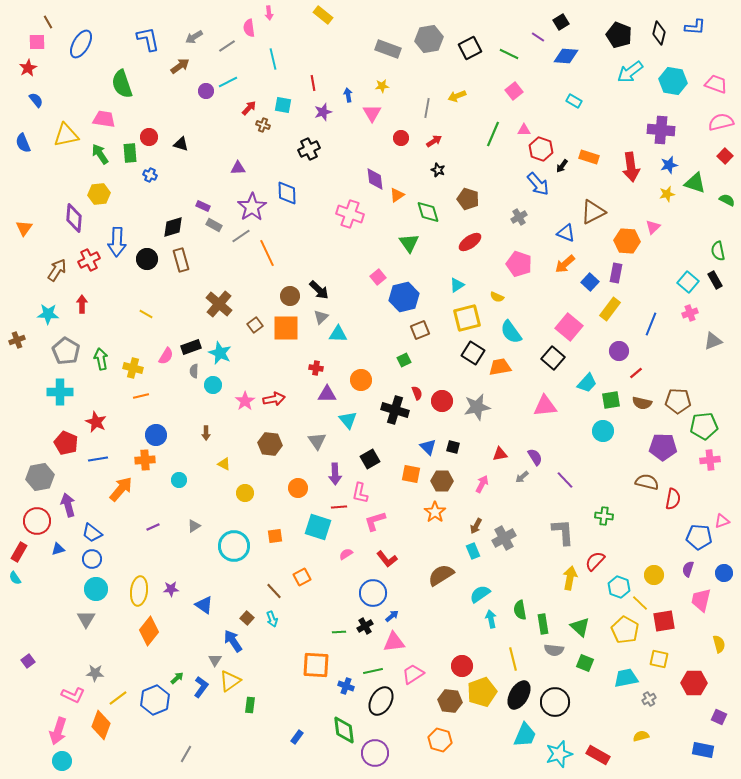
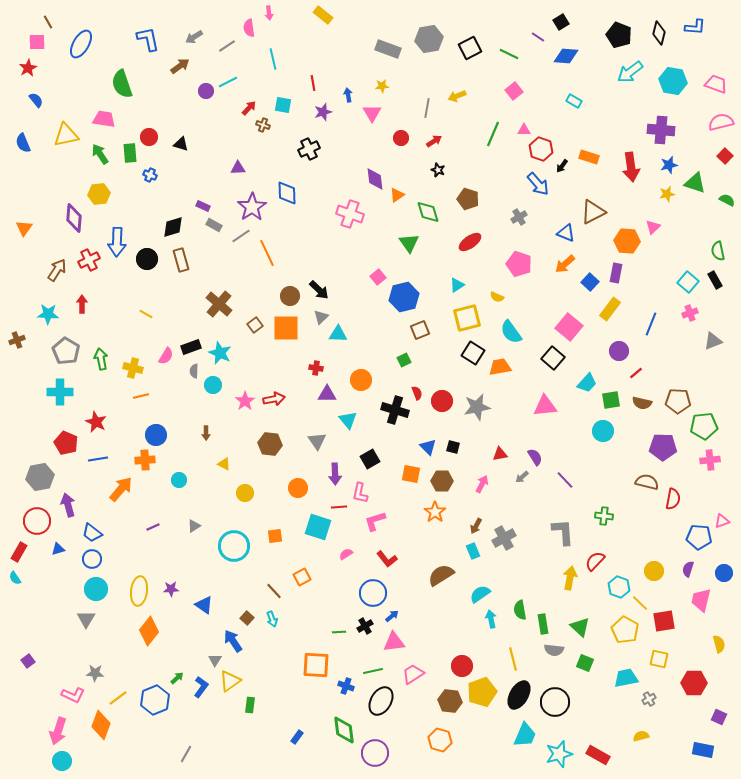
yellow circle at (654, 575): moved 4 px up
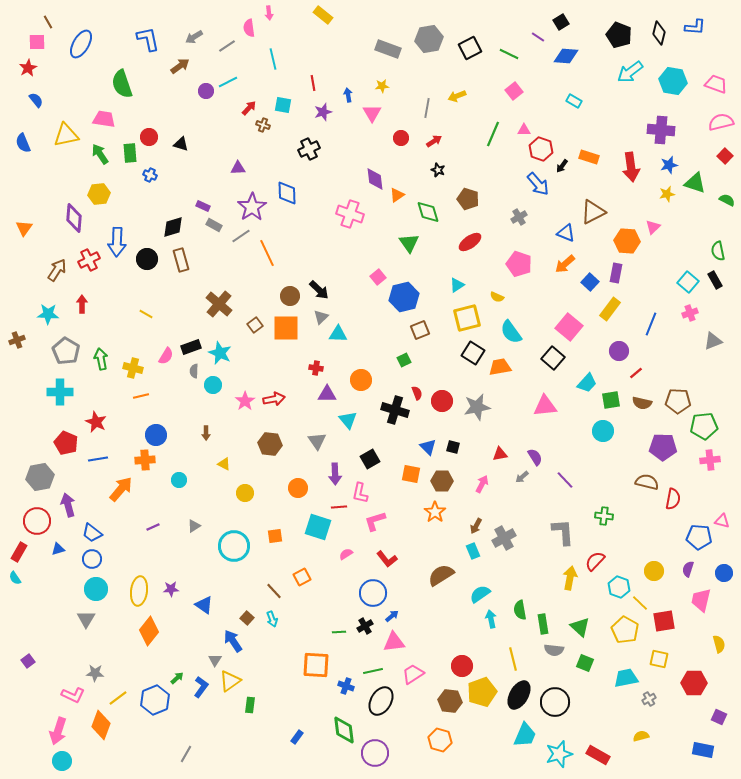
pink triangle at (722, 521): rotated 35 degrees clockwise
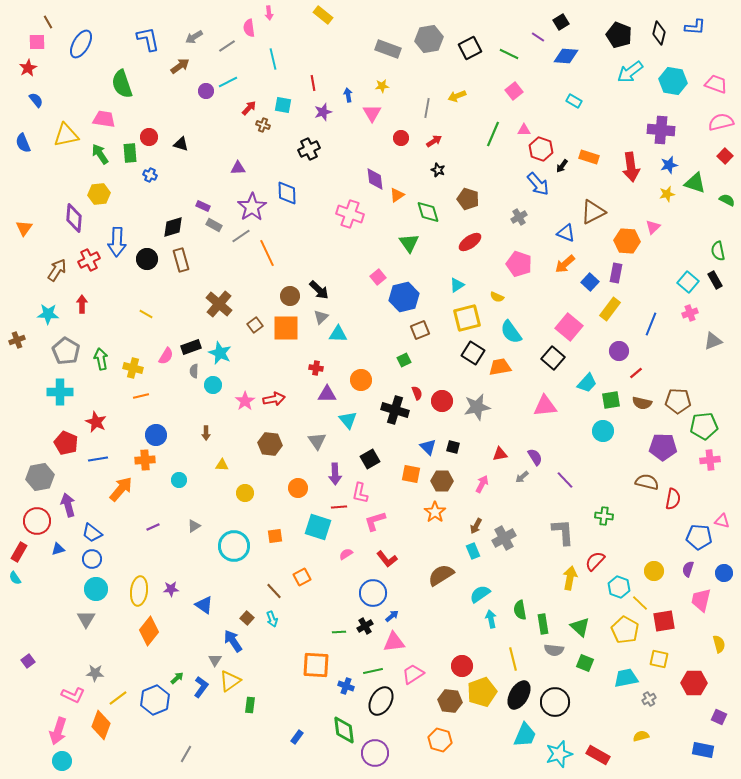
yellow triangle at (224, 464): moved 2 px left, 1 px down; rotated 24 degrees counterclockwise
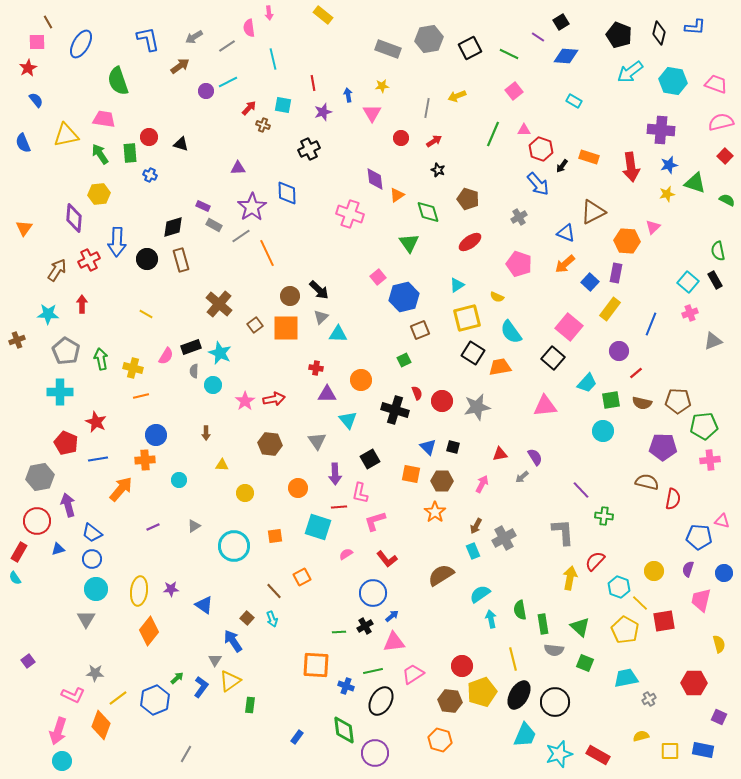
green semicircle at (122, 84): moved 4 px left, 3 px up
purple line at (565, 480): moved 16 px right, 10 px down
yellow square at (659, 659): moved 11 px right, 92 px down; rotated 12 degrees counterclockwise
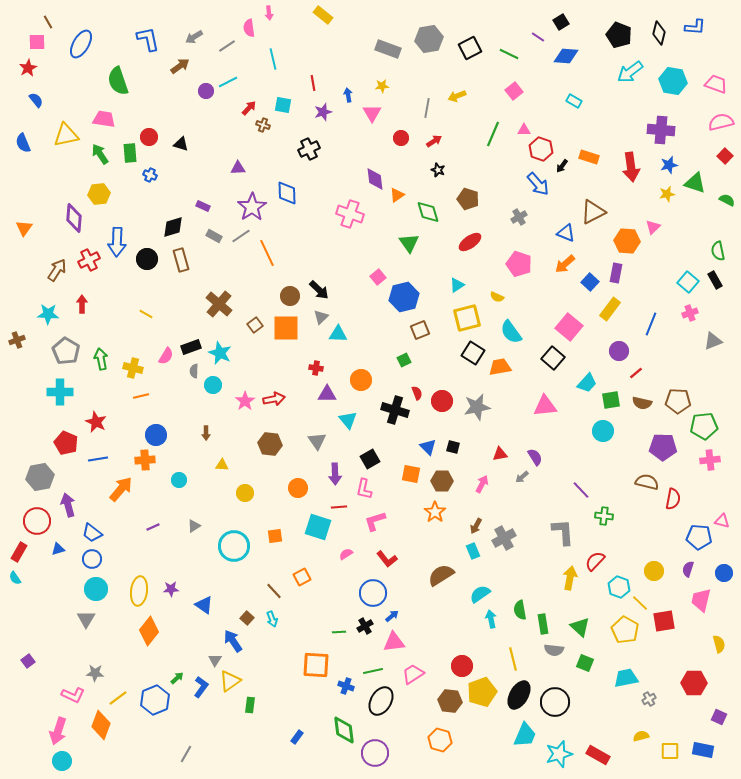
gray rectangle at (214, 225): moved 11 px down
pink L-shape at (360, 493): moved 4 px right, 4 px up
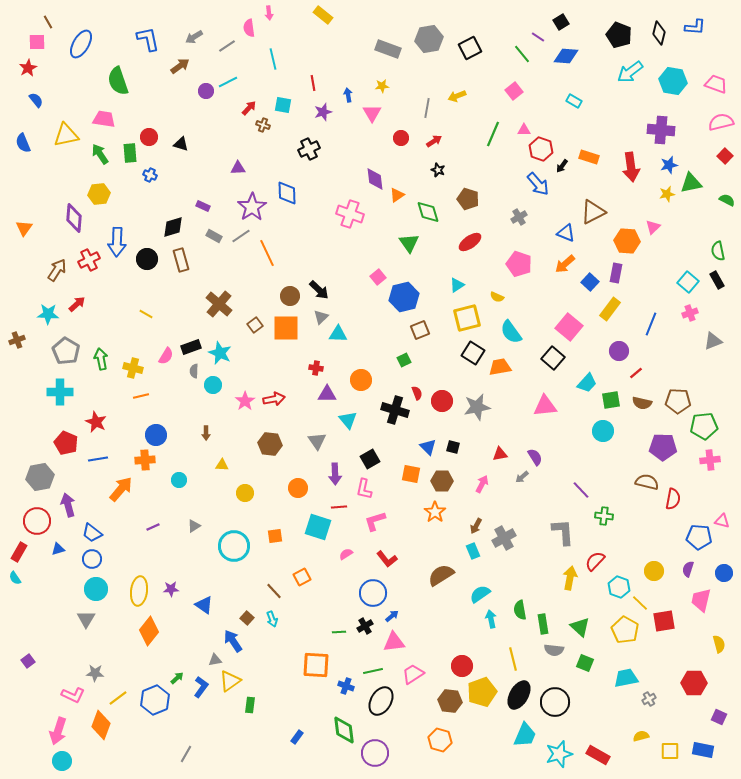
green line at (509, 54): moved 13 px right; rotated 24 degrees clockwise
green triangle at (695, 183): moved 4 px left; rotated 30 degrees counterclockwise
black rectangle at (715, 280): moved 2 px right
red arrow at (82, 304): moved 5 px left; rotated 48 degrees clockwise
gray triangle at (215, 660): rotated 48 degrees clockwise
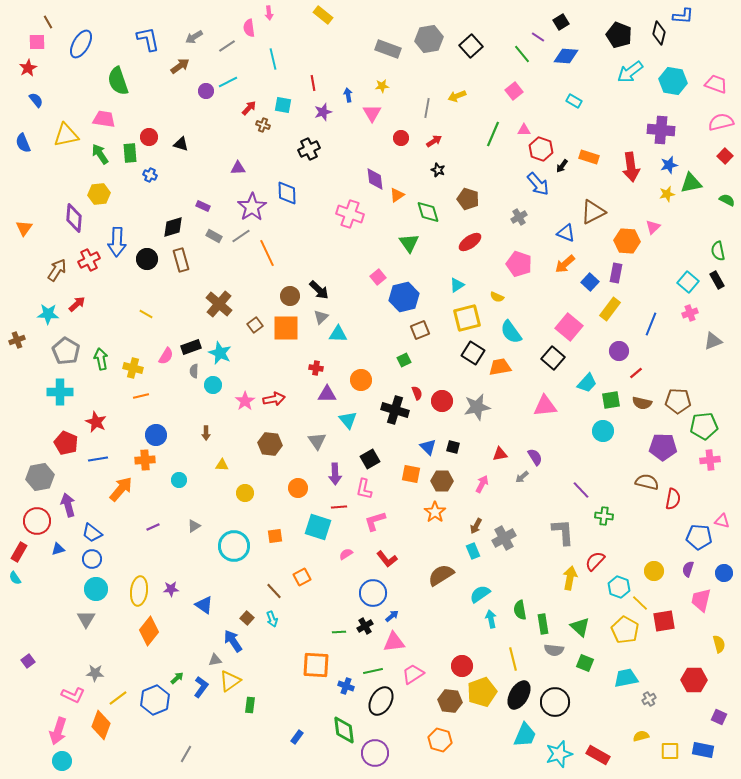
blue L-shape at (695, 27): moved 12 px left, 11 px up
black square at (470, 48): moved 1 px right, 2 px up; rotated 15 degrees counterclockwise
red hexagon at (694, 683): moved 3 px up
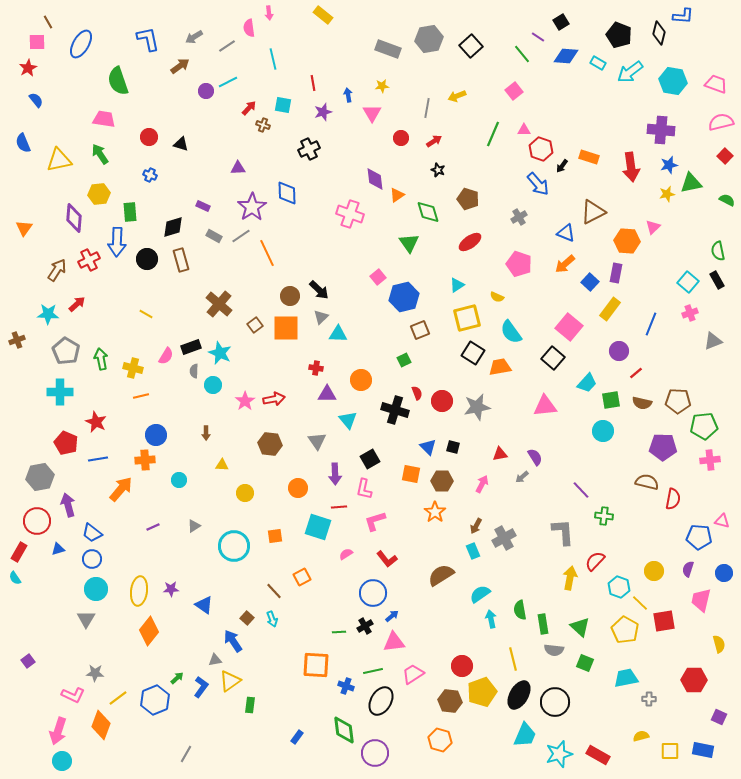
cyan rectangle at (574, 101): moved 24 px right, 38 px up
yellow triangle at (66, 135): moved 7 px left, 25 px down
green rectangle at (130, 153): moved 59 px down
gray cross at (649, 699): rotated 32 degrees clockwise
